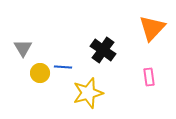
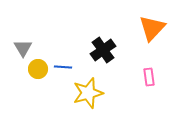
black cross: rotated 20 degrees clockwise
yellow circle: moved 2 px left, 4 px up
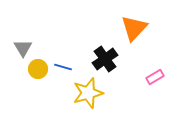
orange triangle: moved 18 px left
black cross: moved 2 px right, 9 px down
blue line: rotated 12 degrees clockwise
pink rectangle: moved 6 px right; rotated 66 degrees clockwise
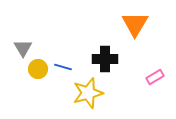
orange triangle: moved 1 px right, 4 px up; rotated 12 degrees counterclockwise
black cross: rotated 35 degrees clockwise
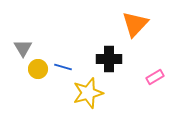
orange triangle: rotated 12 degrees clockwise
black cross: moved 4 px right
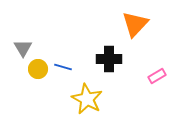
pink rectangle: moved 2 px right, 1 px up
yellow star: moved 1 px left, 6 px down; rotated 28 degrees counterclockwise
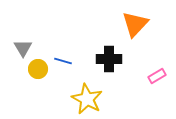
blue line: moved 6 px up
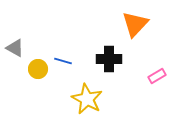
gray triangle: moved 8 px left; rotated 30 degrees counterclockwise
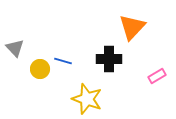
orange triangle: moved 3 px left, 3 px down
gray triangle: rotated 18 degrees clockwise
yellow circle: moved 2 px right
yellow star: rotated 8 degrees counterclockwise
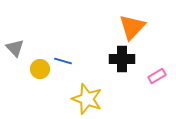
black cross: moved 13 px right
